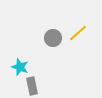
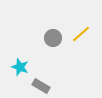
yellow line: moved 3 px right, 1 px down
gray rectangle: moved 9 px right; rotated 48 degrees counterclockwise
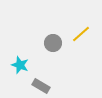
gray circle: moved 5 px down
cyan star: moved 2 px up
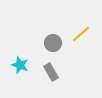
gray rectangle: moved 10 px right, 14 px up; rotated 30 degrees clockwise
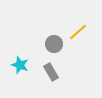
yellow line: moved 3 px left, 2 px up
gray circle: moved 1 px right, 1 px down
